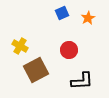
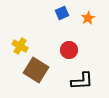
brown square: rotated 30 degrees counterclockwise
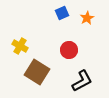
orange star: moved 1 px left
brown square: moved 1 px right, 2 px down
black L-shape: rotated 25 degrees counterclockwise
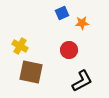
orange star: moved 5 px left, 5 px down; rotated 24 degrees clockwise
brown square: moved 6 px left; rotated 20 degrees counterclockwise
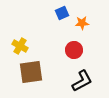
red circle: moved 5 px right
brown square: rotated 20 degrees counterclockwise
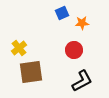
yellow cross: moved 1 px left, 2 px down; rotated 21 degrees clockwise
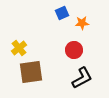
black L-shape: moved 3 px up
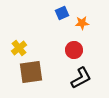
black L-shape: moved 1 px left
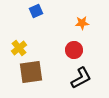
blue square: moved 26 px left, 2 px up
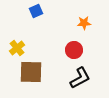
orange star: moved 2 px right
yellow cross: moved 2 px left
brown square: rotated 10 degrees clockwise
black L-shape: moved 1 px left
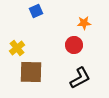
red circle: moved 5 px up
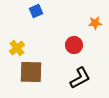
orange star: moved 11 px right
